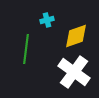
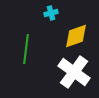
cyan cross: moved 4 px right, 7 px up
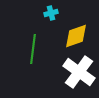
green line: moved 7 px right
white cross: moved 5 px right
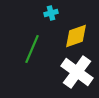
green line: moved 1 px left; rotated 16 degrees clockwise
white cross: moved 2 px left
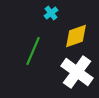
cyan cross: rotated 24 degrees counterclockwise
green line: moved 1 px right, 2 px down
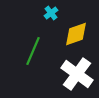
yellow diamond: moved 2 px up
white cross: moved 2 px down
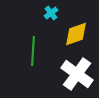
green line: rotated 20 degrees counterclockwise
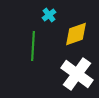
cyan cross: moved 2 px left, 2 px down
green line: moved 5 px up
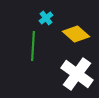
cyan cross: moved 3 px left, 3 px down
yellow diamond: rotated 60 degrees clockwise
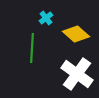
green line: moved 1 px left, 2 px down
